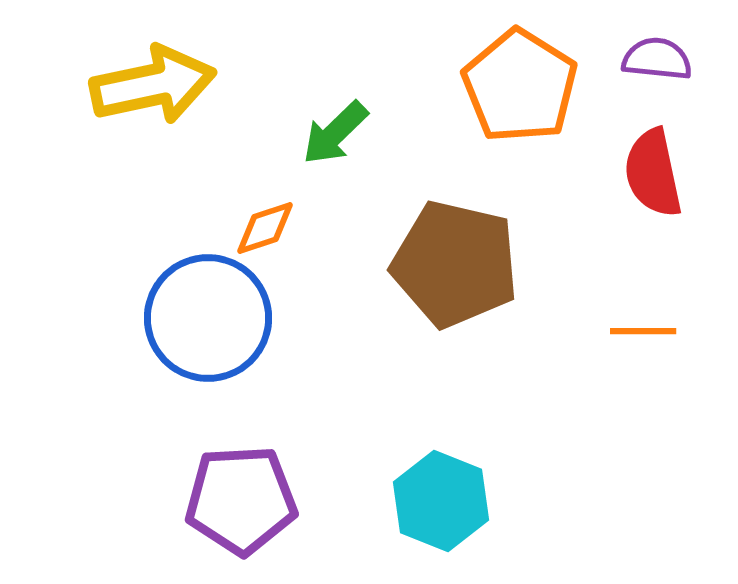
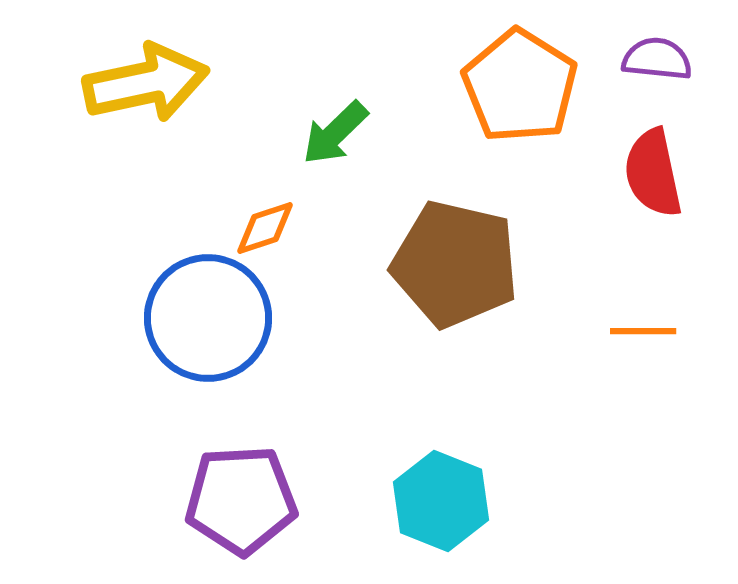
yellow arrow: moved 7 px left, 2 px up
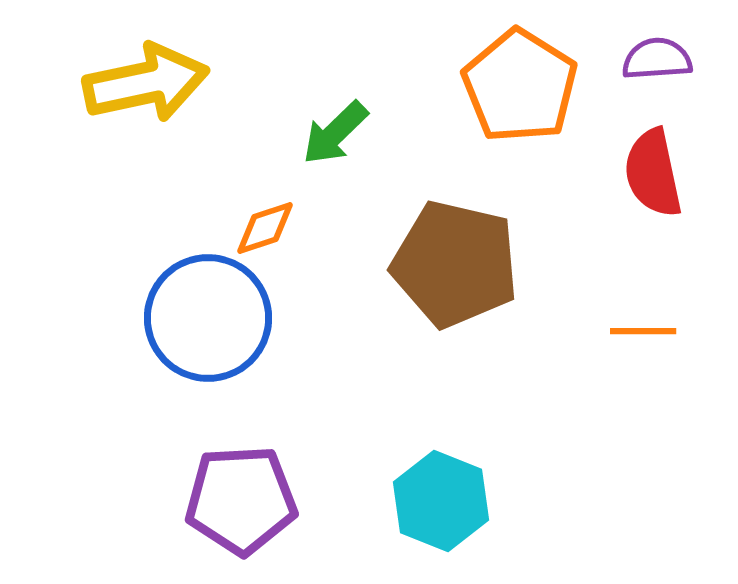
purple semicircle: rotated 10 degrees counterclockwise
